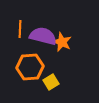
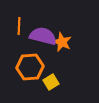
orange line: moved 1 px left, 3 px up
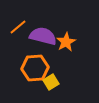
orange line: moved 1 px left, 1 px down; rotated 48 degrees clockwise
orange star: moved 4 px right; rotated 18 degrees clockwise
orange hexagon: moved 5 px right, 1 px down
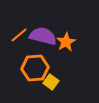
orange line: moved 1 px right, 8 px down
yellow square: rotated 21 degrees counterclockwise
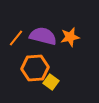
orange line: moved 3 px left, 3 px down; rotated 12 degrees counterclockwise
orange star: moved 4 px right, 5 px up; rotated 18 degrees clockwise
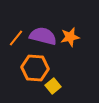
orange hexagon: rotated 8 degrees clockwise
yellow square: moved 2 px right, 4 px down; rotated 14 degrees clockwise
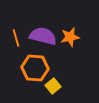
orange line: rotated 54 degrees counterclockwise
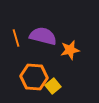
orange star: moved 13 px down
orange hexagon: moved 1 px left, 9 px down
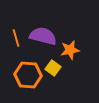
orange hexagon: moved 6 px left, 2 px up
yellow square: moved 18 px up; rotated 14 degrees counterclockwise
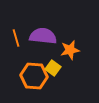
purple semicircle: rotated 8 degrees counterclockwise
orange hexagon: moved 6 px right, 1 px down
